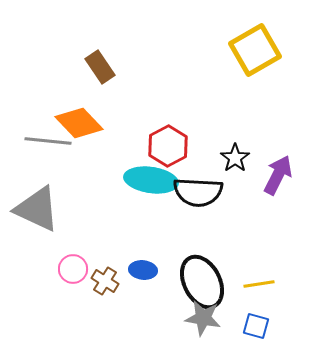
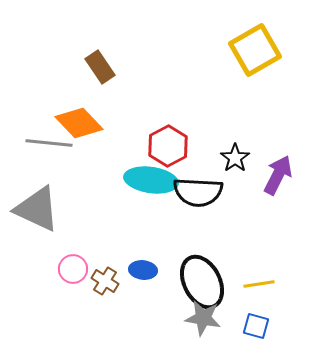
gray line: moved 1 px right, 2 px down
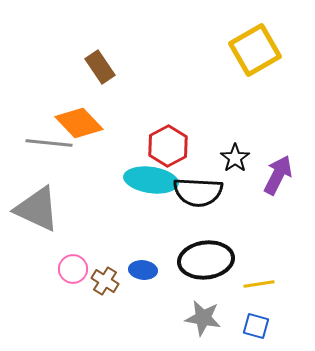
black ellipse: moved 4 px right, 22 px up; rotated 70 degrees counterclockwise
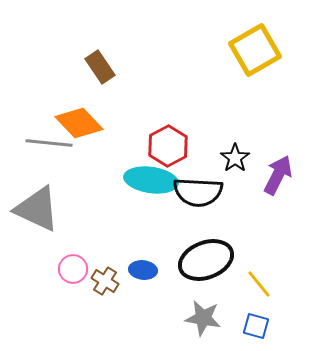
black ellipse: rotated 14 degrees counterclockwise
yellow line: rotated 60 degrees clockwise
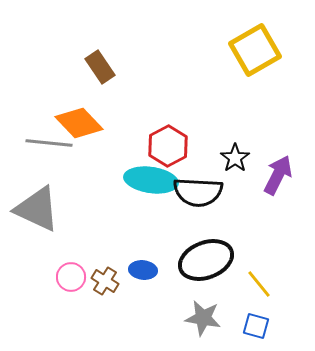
pink circle: moved 2 px left, 8 px down
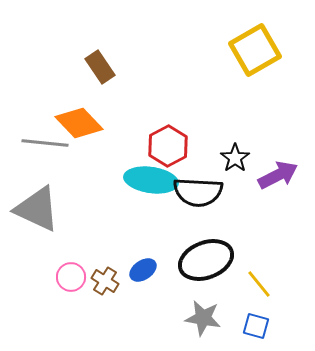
gray line: moved 4 px left
purple arrow: rotated 36 degrees clockwise
blue ellipse: rotated 40 degrees counterclockwise
